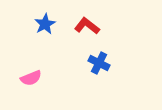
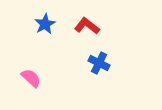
pink semicircle: rotated 115 degrees counterclockwise
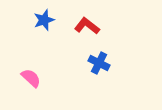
blue star: moved 1 px left, 4 px up; rotated 10 degrees clockwise
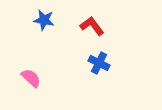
blue star: rotated 30 degrees clockwise
red L-shape: moved 5 px right; rotated 15 degrees clockwise
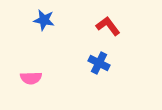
red L-shape: moved 16 px right
pink semicircle: rotated 135 degrees clockwise
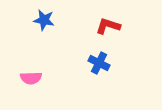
red L-shape: rotated 35 degrees counterclockwise
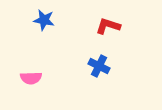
blue cross: moved 3 px down
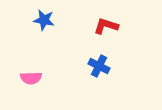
red L-shape: moved 2 px left
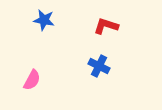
pink semicircle: moved 1 px right, 2 px down; rotated 60 degrees counterclockwise
